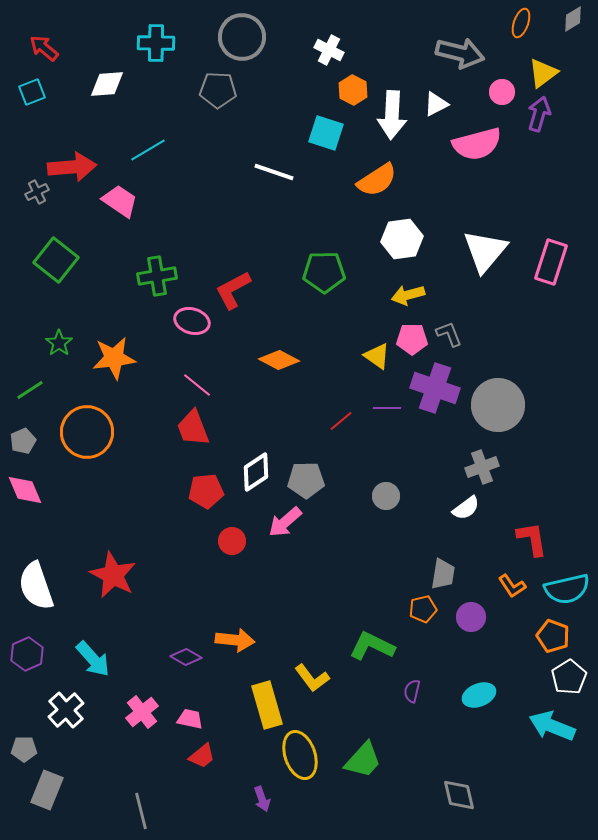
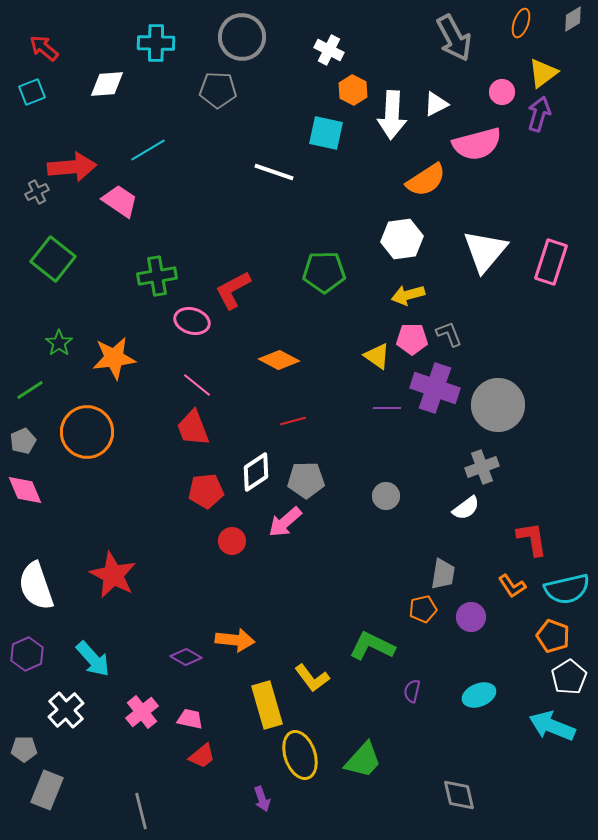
gray arrow at (460, 53): moved 6 px left, 15 px up; rotated 48 degrees clockwise
cyan square at (326, 133): rotated 6 degrees counterclockwise
orange semicircle at (377, 180): moved 49 px right
green square at (56, 260): moved 3 px left, 1 px up
red line at (341, 421): moved 48 px left; rotated 25 degrees clockwise
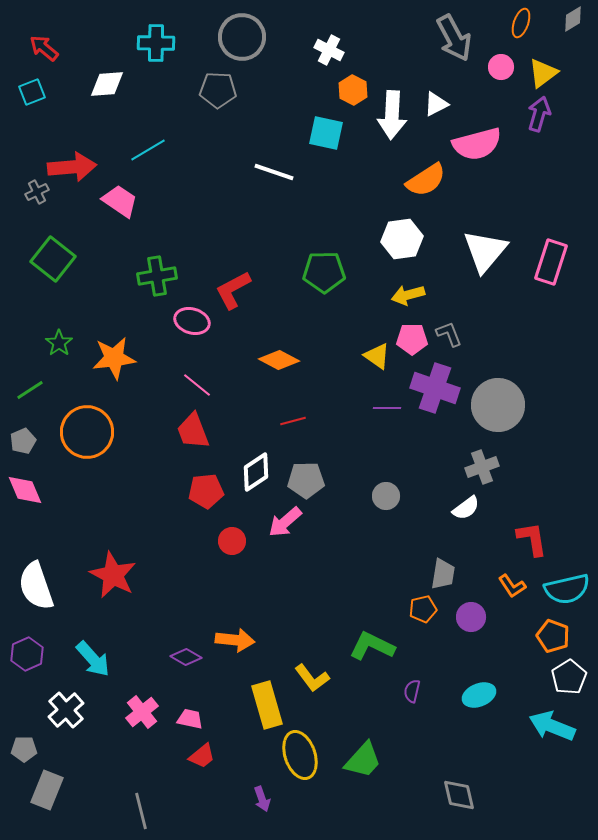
pink circle at (502, 92): moved 1 px left, 25 px up
red trapezoid at (193, 428): moved 3 px down
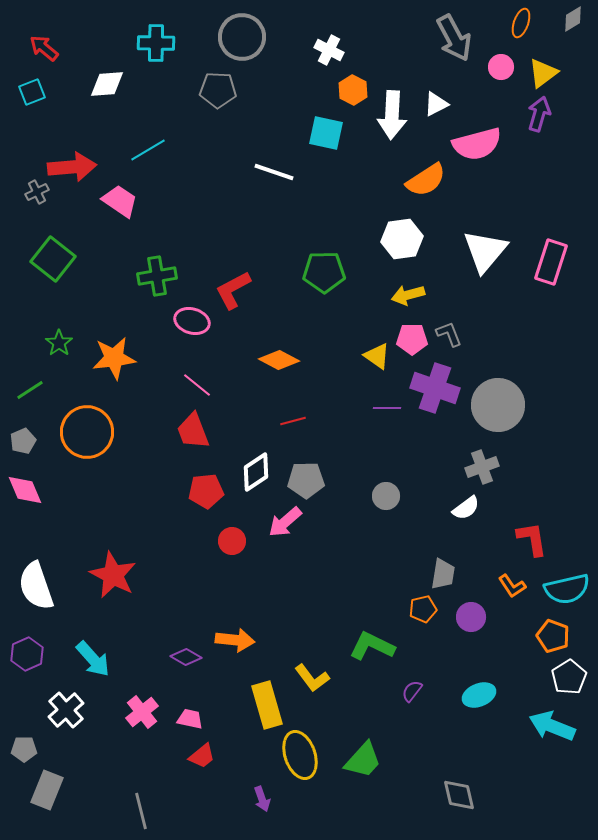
purple semicircle at (412, 691): rotated 25 degrees clockwise
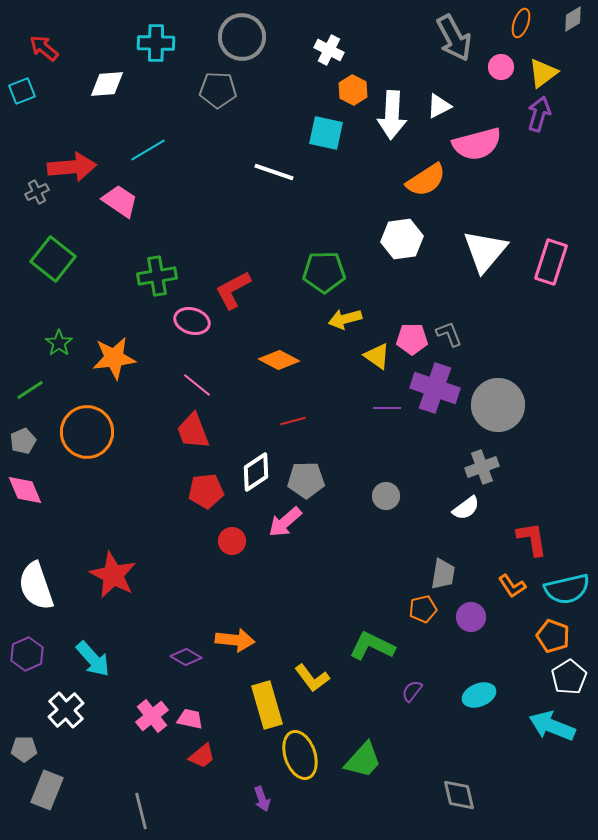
cyan square at (32, 92): moved 10 px left, 1 px up
white triangle at (436, 104): moved 3 px right, 2 px down
yellow arrow at (408, 295): moved 63 px left, 24 px down
pink cross at (142, 712): moved 10 px right, 4 px down
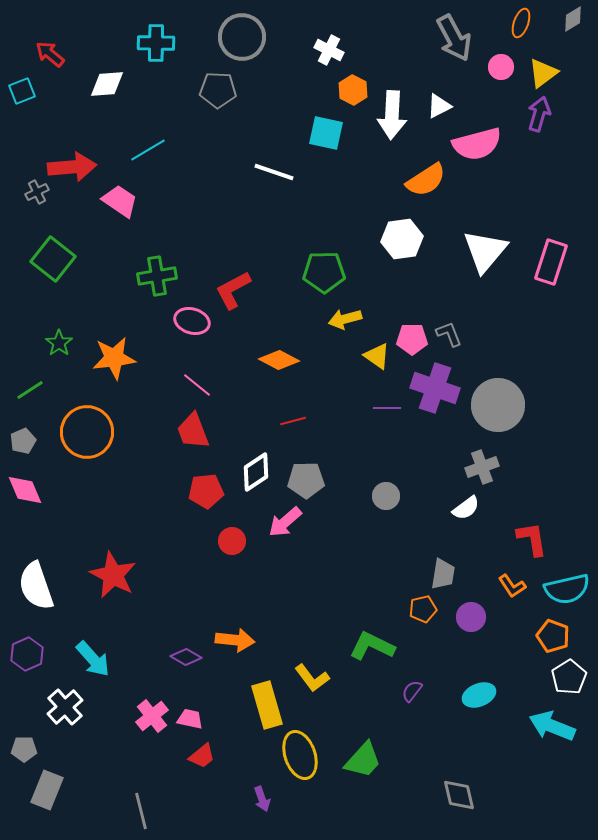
red arrow at (44, 48): moved 6 px right, 6 px down
white cross at (66, 710): moved 1 px left, 3 px up
